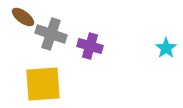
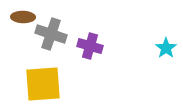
brown ellipse: rotated 35 degrees counterclockwise
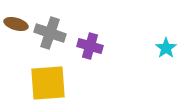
brown ellipse: moved 7 px left, 7 px down; rotated 15 degrees clockwise
gray cross: moved 1 px left, 1 px up
yellow square: moved 5 px right, 1 px up
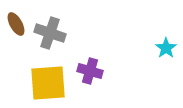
brown ellipse: rotated 45 degrees clockwise
purple cross: moved 25 px down
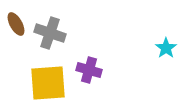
purple cross: moved 1 px left, 1 px up
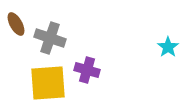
gray cross: moved 5 px down
cyan star: moved 2 px right, 1 px up
purple cross: moved 2 px left
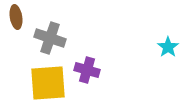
brown ellipse: moved 7 px up; rotated 20 degrees clockwise
